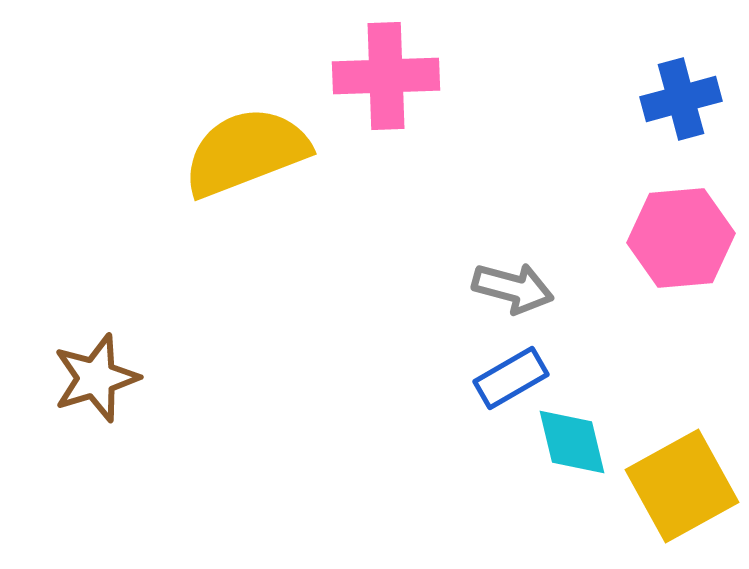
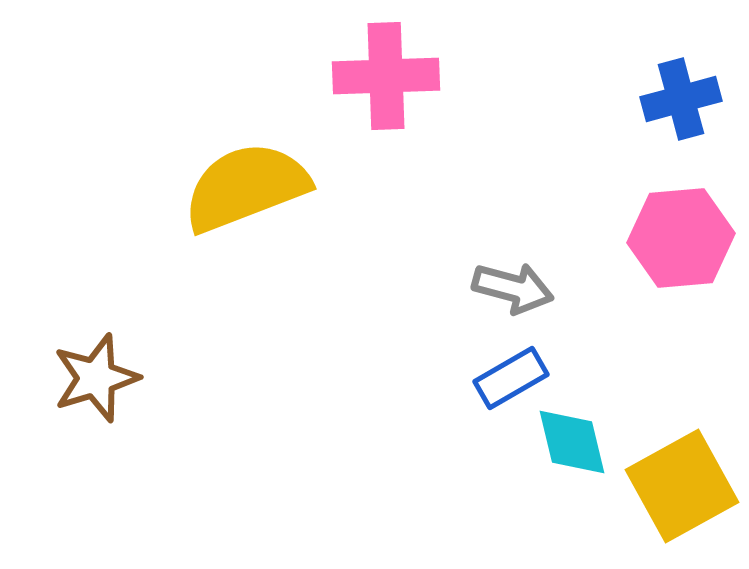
yellow semicircle: moved 35 px down
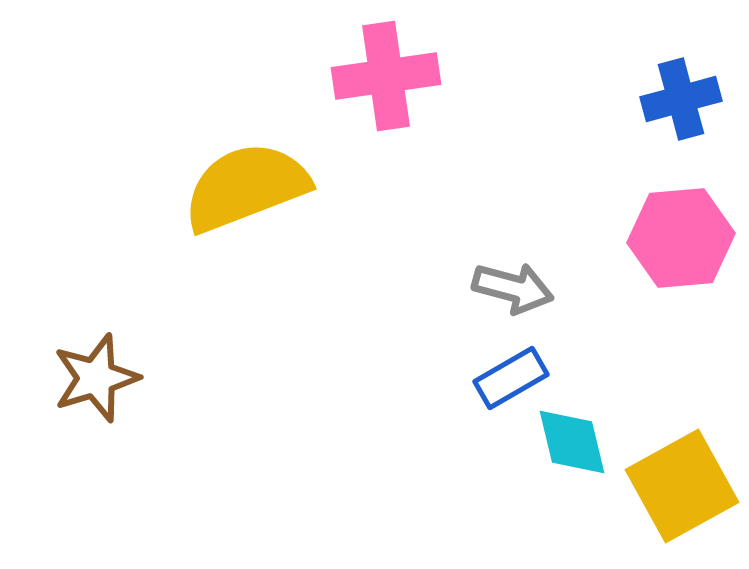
pink cross: rotated 6 degrees counterclockwise
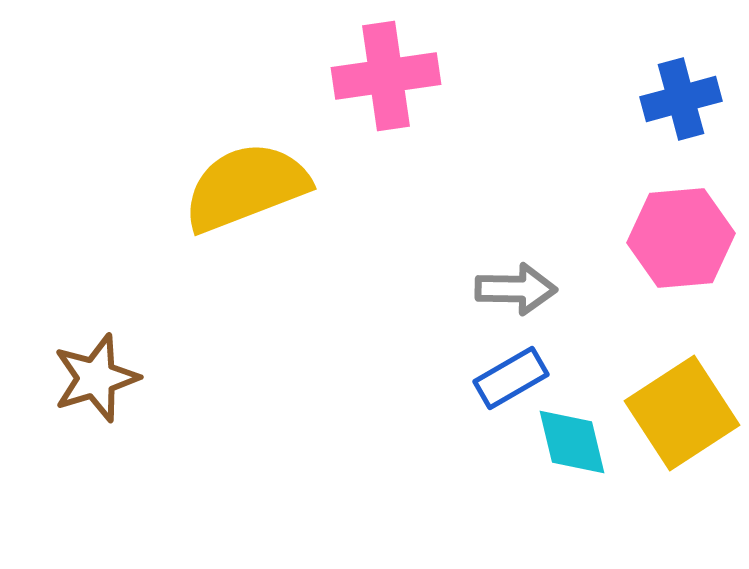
gray arrow: moved 3 px right, 1 px down; rotated 14 degrees counterclockwise
yellow square: moved 73 px up; rotated 4 degrees counterclockwise
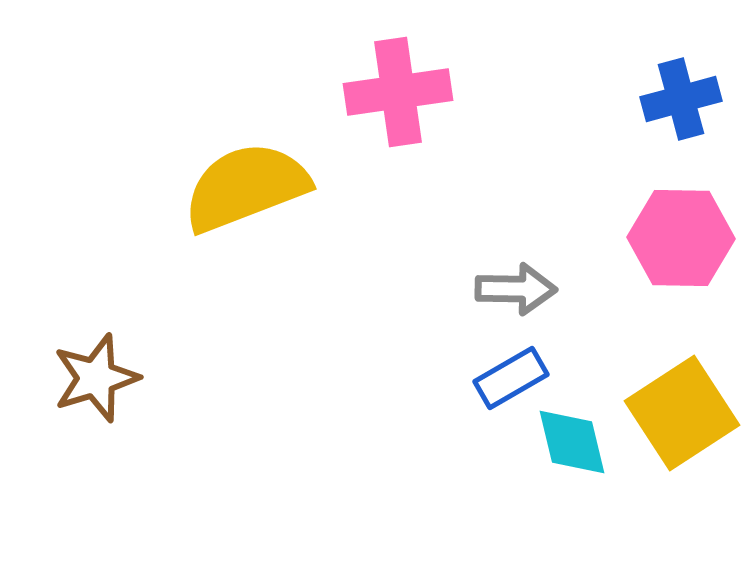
pink cross: moved 12 px right, 16 px down
pink hexagon: rotated 6 degrees clockwise
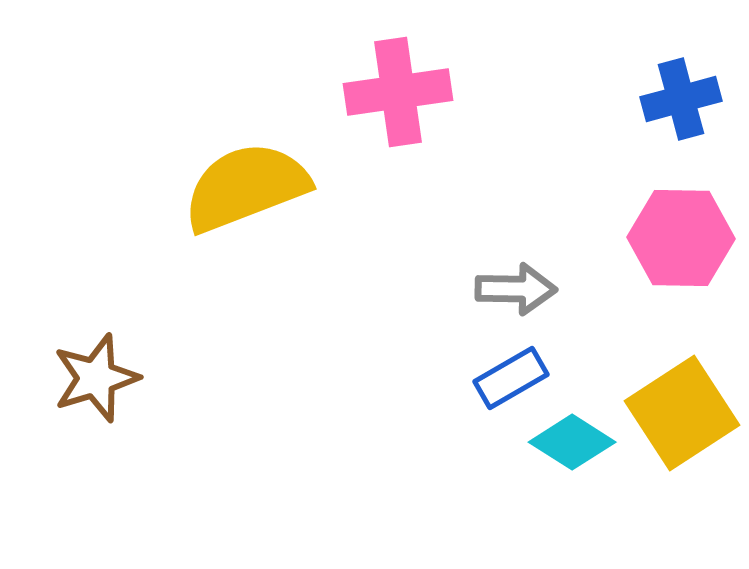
cyan diamond: rotated 44 degrees counterclockwise
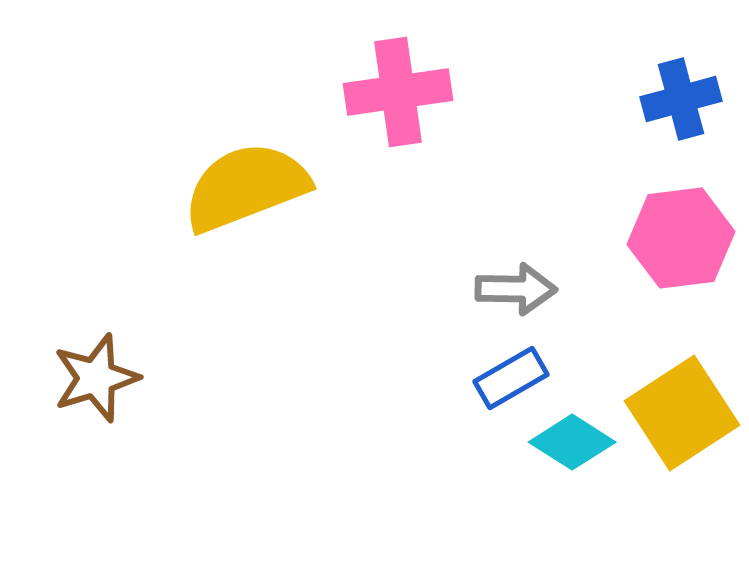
pink hexagon: rotated 8 degrees counterclockwise
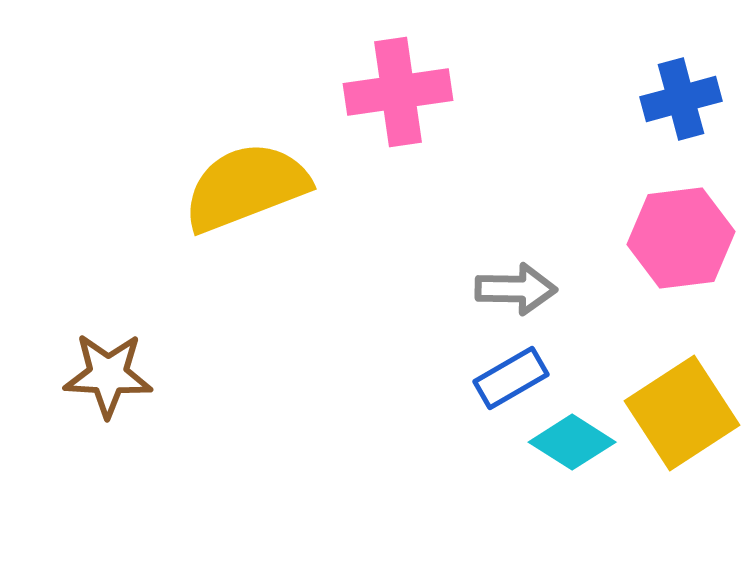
brown star: moved 12 px right, 3 px up; rotated 20 degrees clockwise
